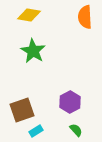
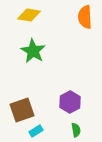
green semicircle: rotated 32 degrees clockwise
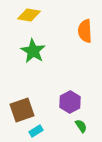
orange semicircle: moved 14 px down
green semicircle: moved 5 px right, 4 px up; rotated 24 degrees counterclockwise
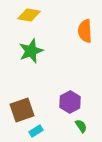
green star: moved 2 px left; rotated 20 degrees clockwise
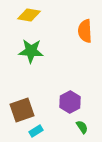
green star: rotated 25 degrees clockwise
green semicircle: moved 1 px right, 1 px down
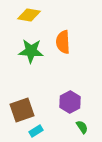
orange semicircle: moved 22 px left, 11 px down
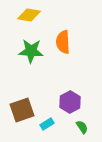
cyan rectangle: moved 11 px right, 7 px up
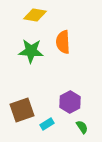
yellow diamond: moved 6 px right
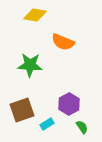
orange semicircle: rotated 65 degrees counterclockwise
green star: moved 1 px left, 14 px down
purple hexagon: moved 1 px left, 2 px down
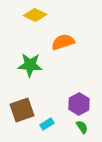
yellow diamond: rotated 15 degrees clockwise
orange semicircle: rotated 140 degrees clockwise
purple hexagon: moved 10 px right
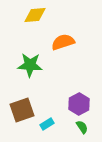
yellow diamond: rotated 30 degrees counterclockwise
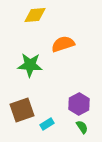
orange semicircle: moved 2 px down
